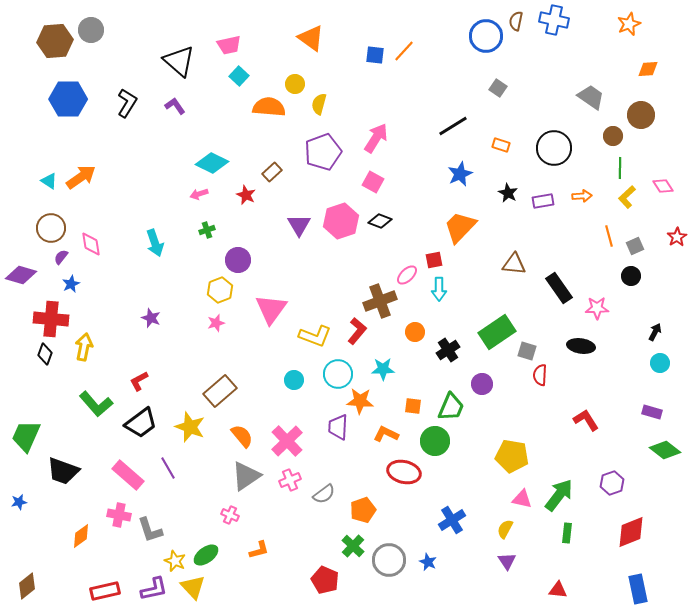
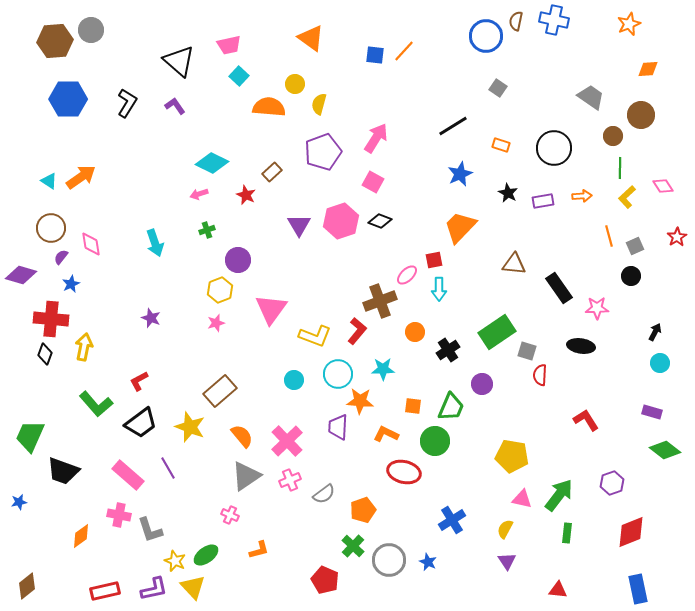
green trapezoid at (26, 436): moved 4 px right
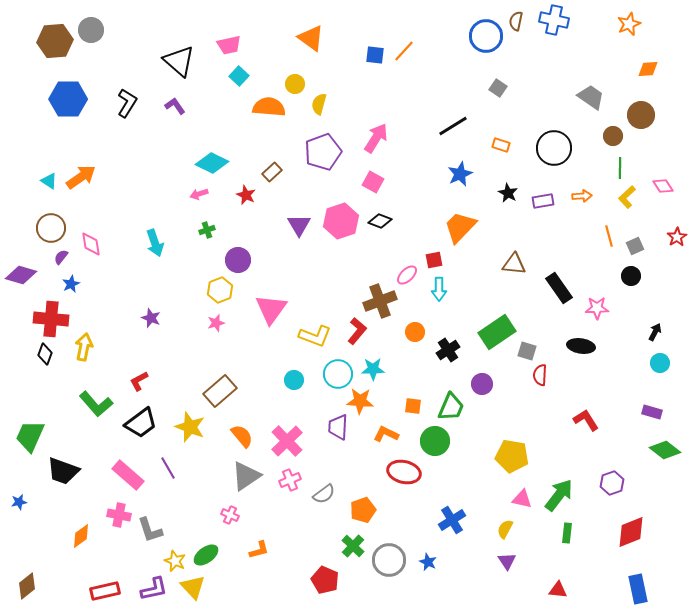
cyan star at (383, 369): moved 10 px left
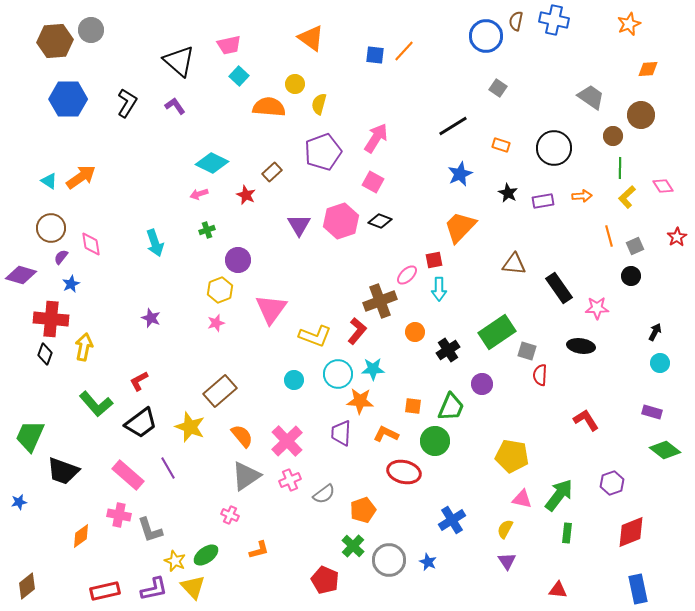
purple trapezoid at (338, 427): moved 3 px right, 6 px down
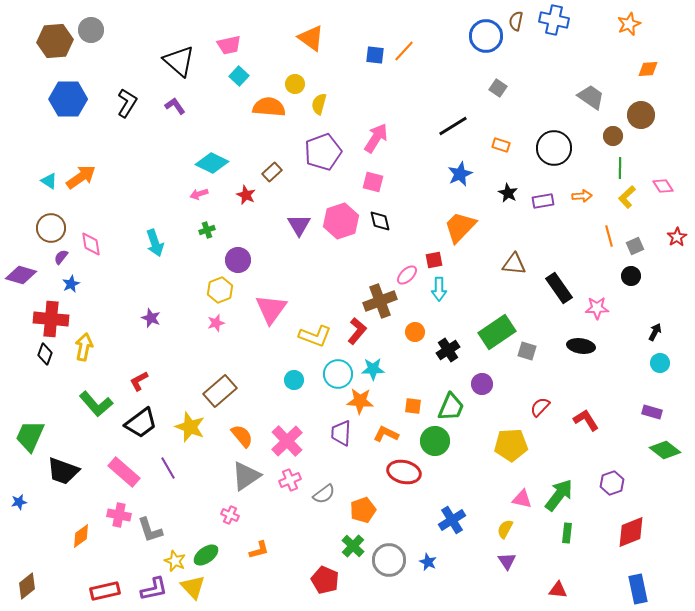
pink square at (373, 182): rotated 15 degrees counterclockwise
black diamond at (380, 221): rotated 55 degrees clockwise
red semicircle at (540, 375): moved 32 px down; rotated 40 degrees clockwise
yellow pentagon at (512, 456): moved 1 px left, 11 px up; rotated 12 degrees counterclockwise
pink rectangle at (128, 475): moved 4 px left, 3 px up
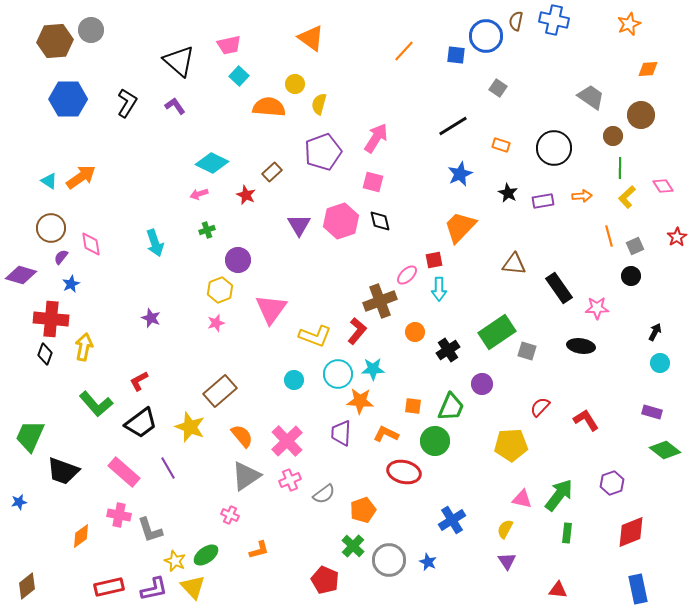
blue square at (375, 55): moved 81 px right
red rectangle at (105, 591): moved 4 px right, 4 px up
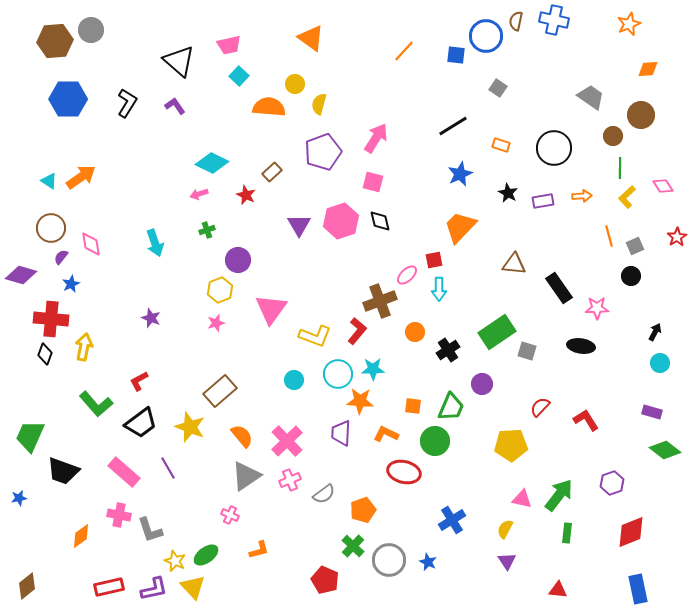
blue star at (19, 502): moved 4 px up
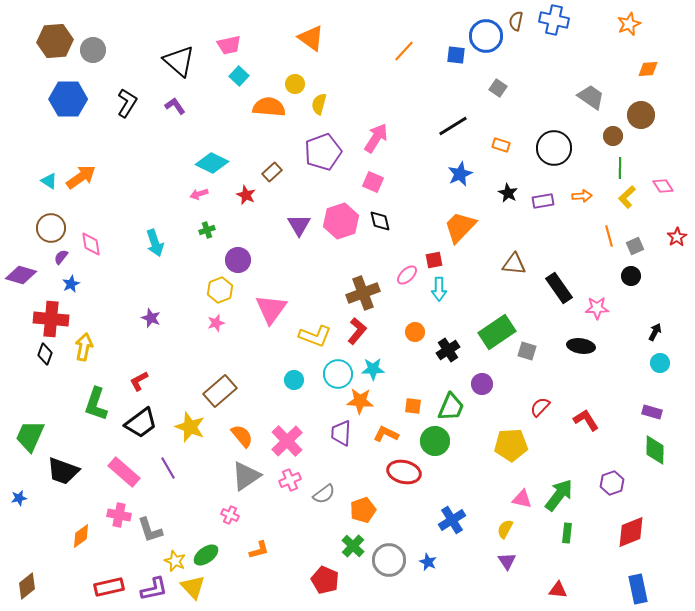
gray circle at (91, 30): moved 2 px right, 20 px down
pink square at (373, 182): rotated 10 degrees clockwise
brown cross at (380, 301): moved 17 px left, 8 px up
green L-shape at (96, 404): rotated 60 degrees clockwise
green diamond at (665, 450): moved 10 px left; rotated 52 degrees clockwise
